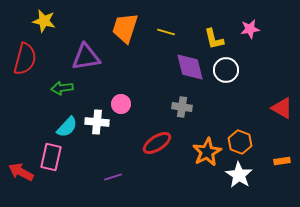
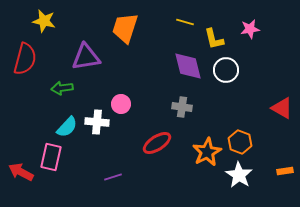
yellow line: moved 19 px right, 10 px up
purple diamond: moved 2 px left, 1 px up
orange rectangle: moved 3 px right, 10 px down
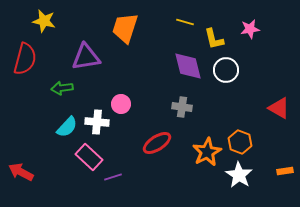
red triangle: moved 3 px left
pink rectangle: moved 38 px right; rotated 60 degrees counterclockwise
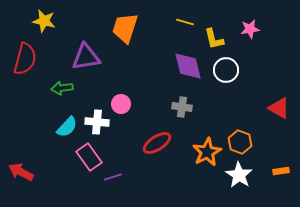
pink rectangle: rotated 12 degrees clockwise
orange rectangle: moved 4 px left
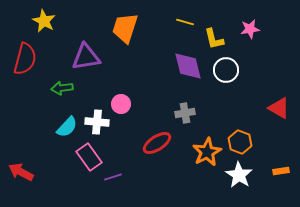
yellow star: rotated 15 degrees clockwise
gray cross: moved 3 px right, 6 px down; rotated 18 degrees counterclockwise
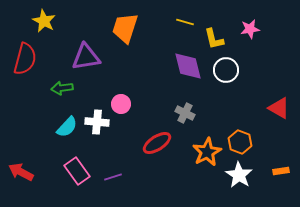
gray cross: rotated 36 degrees clockwise
pink rectangle: moved 12 px left, 14 px down
